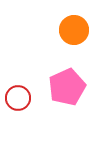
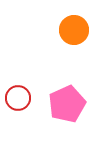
pink pentagon: moved 17 px down
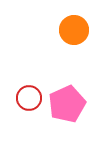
red circle: moved 11 px right
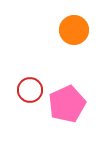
red circle: moved 1 px right, 8 px up
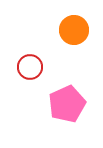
red circle: moved 23 px up
